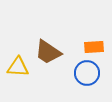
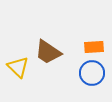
yellow triangle: rotated 40 degrees clockwise
blue circle: moved 5 px right
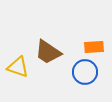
yellow triangle: rotated 25 degrees counterclockwise
blue circle: moved 7 px left, 1 px up
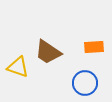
blue circle: moved 11 px down
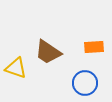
yellow triangle: moved 2 px left, 1 px down
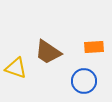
blue circle: moved 1 px left, 2 px up
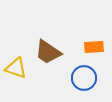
blue circle: moved 3 px up
